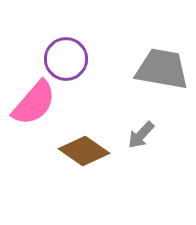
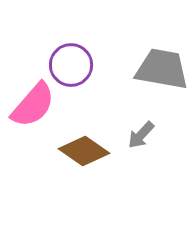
purple circle: moved 5 px right, 6 px down
pink semicircle: moved 1 px left, 2 px down
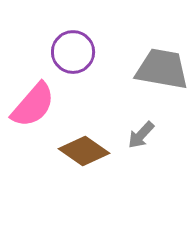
purple circle: moved 2 px right, 13 px up
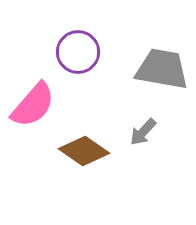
purple circle: moved 5 px right
gray arrow: moved 2 px right, 3 px up
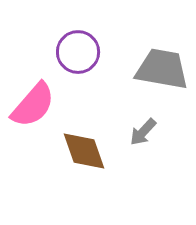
brown diamond: rotated 36 degrees clockwise
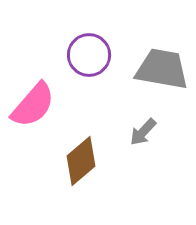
purple circle: moved 11 px right, 3 px down
brown diamond: moved 3 px left, 10 px down; rotated 69 degrees clockwise
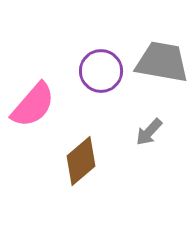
purple circle: moved 12 px right, 16 px down
gray trapezoid: moved 7 px up
gray arrow: moved 6 px right
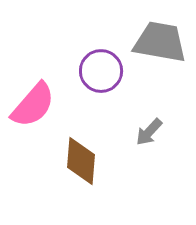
gray trapezoid: moved 2 px left, 20 px up
brown diamond: rotated 45 degrees counterclockwise
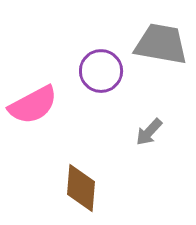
gray trapezoid: moved 1 px right, 2 px down
pink semicircle: rotated 21 degrees clockwise
brown diamond: moved 27 px down
